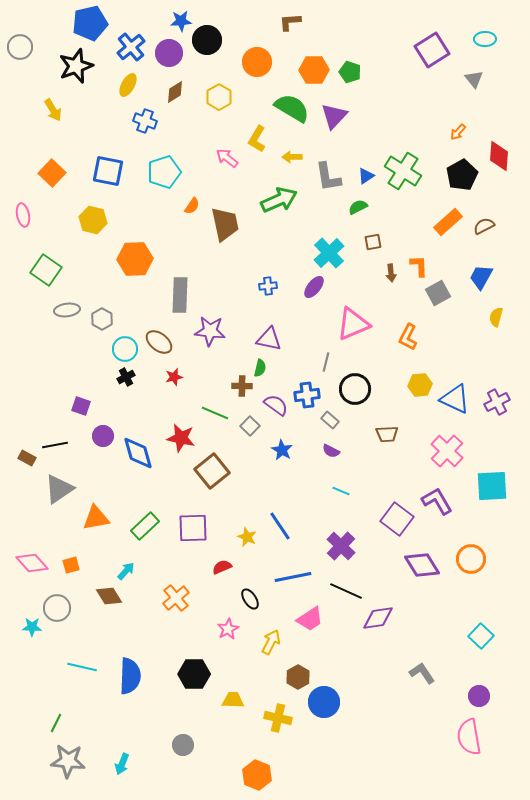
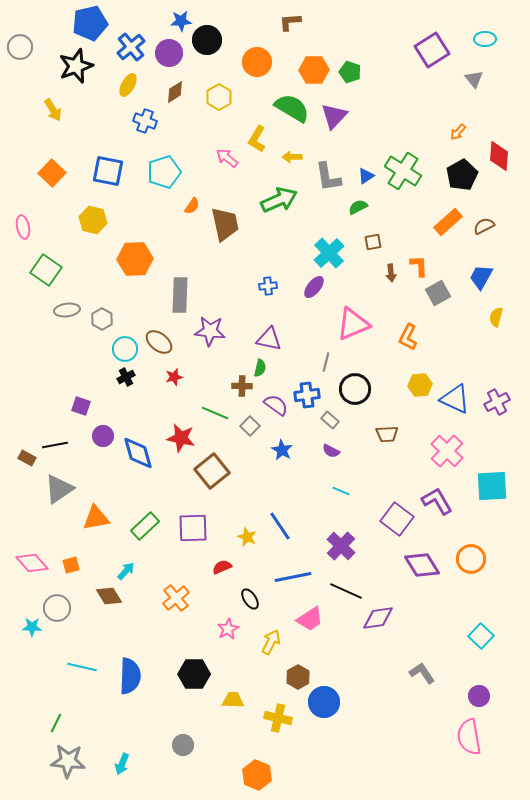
pink ellipse at (23, 215): moved 12 px down
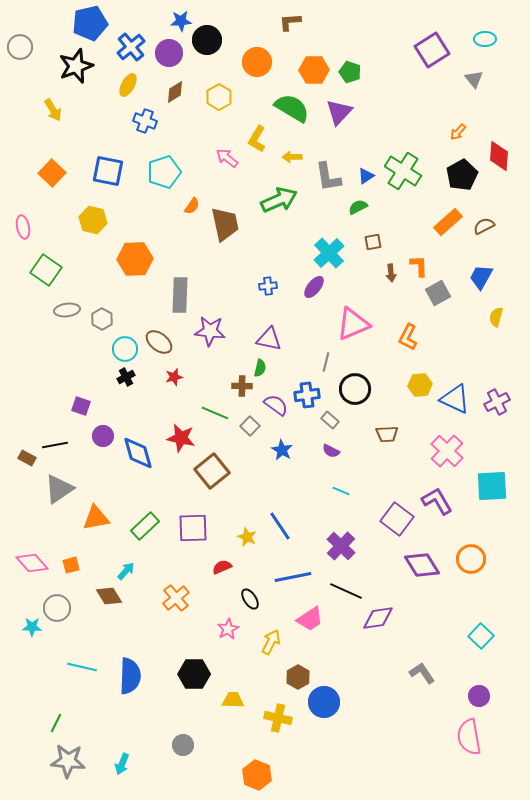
purple triangle at (334, 116): moved 5 px right, 4 px up
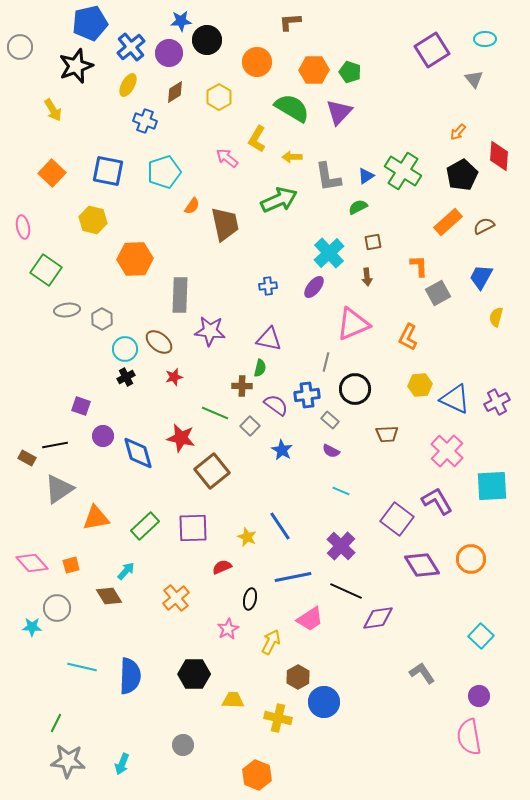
brown arrow at (391, 273): moved 24 px left, 4 px down
black ellipse at (250, 599): rotated 45 degrees clockwise
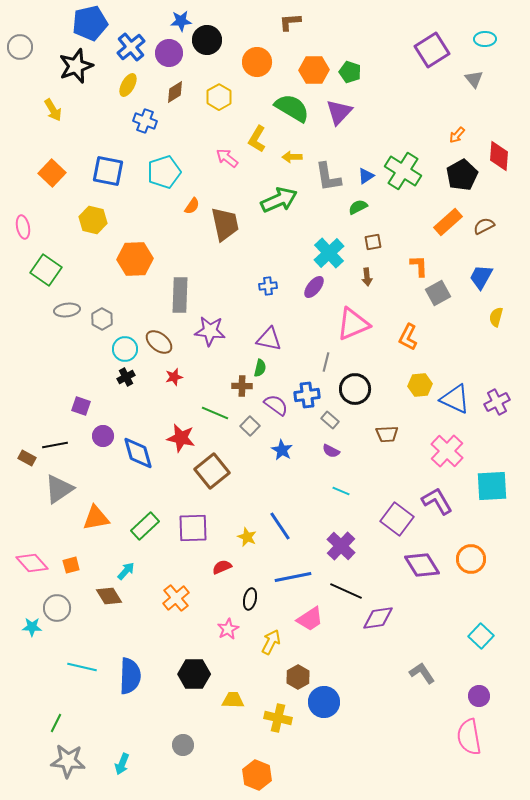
orange arrow at (458, 132): moved 1 px left, 3 px down
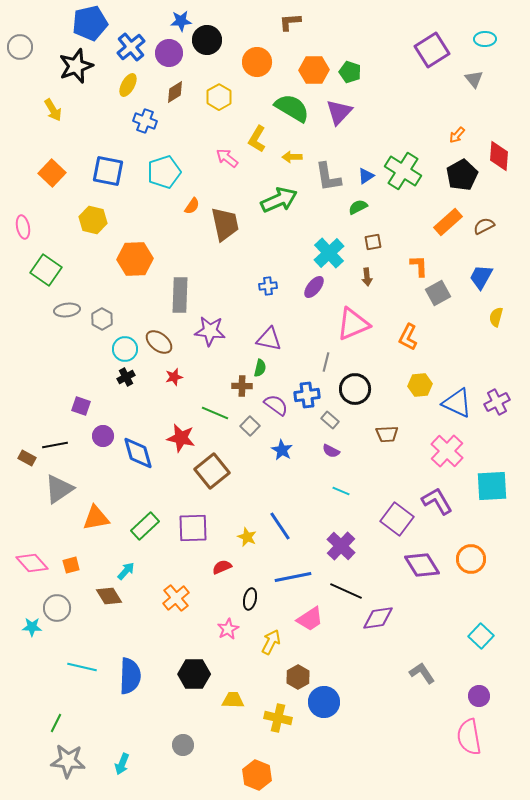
blue triangle at (455, 399): moved 2 px right, 4 px down
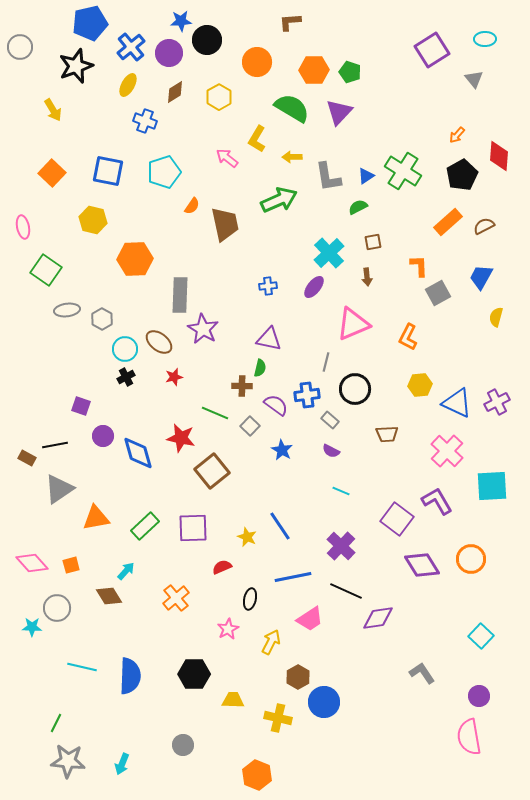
purple star at (210, 331): moved 7 px left, 2 px up; rotated 24 degrees clockwise
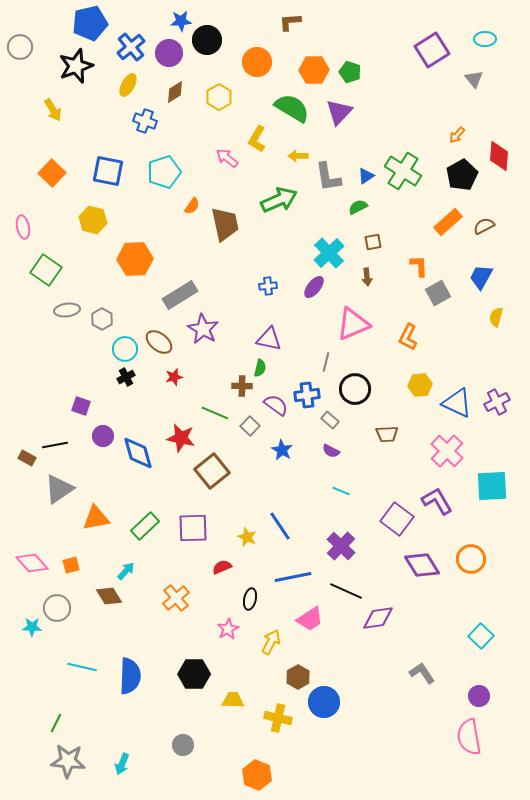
yellow arrow at (292, 157): moved 6 px right, 1 px up
gray rectangle at (180, 295): rotated 56 degrees clockwise
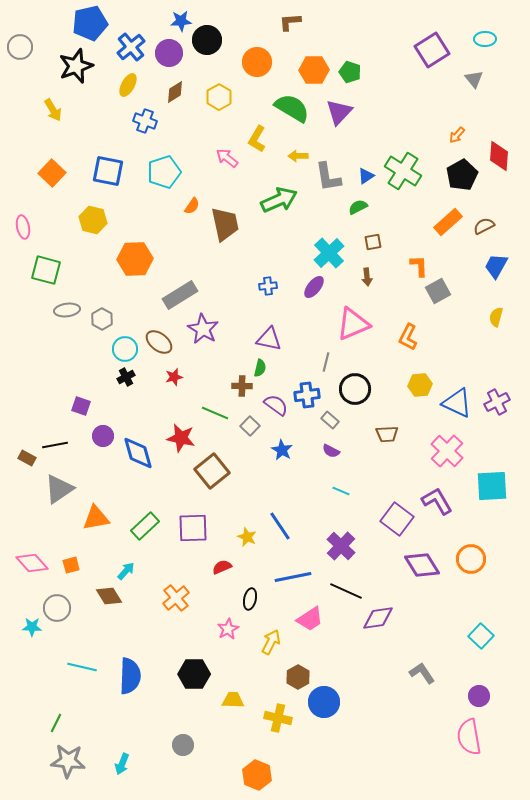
green square at (46, 270): rotated 20 degrees counterclockwise
blue trapezoid at (481, 277): moved 15 px right, 11 px up
gray square at (438, 293): moved 2 px up
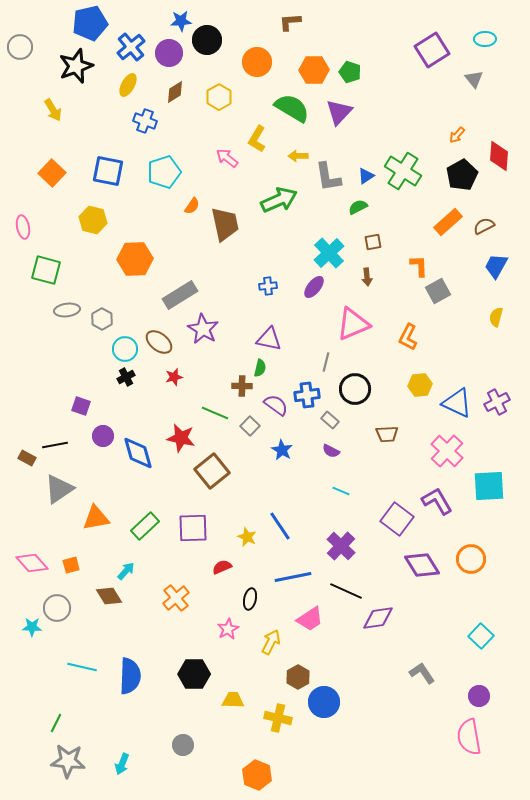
cyan square at (492, 486): moved 3 px left
